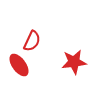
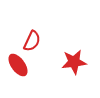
red ellipse: moved 1 px left
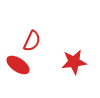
red ellipse: rotated 20 degrees counterclockwise
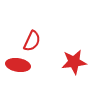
red ellipse: rotated 25 degrees counterclockwise
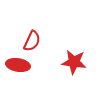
red star: rotated 15 degrees clockwise
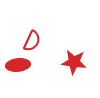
red ellipse: rotated 15 degrees counterclockwise
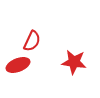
red ellipse: rotated 15 degrees counterclockwise
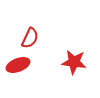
red semicircle: moved 2 px left, 3 px up
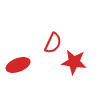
red semicircle: moved 23 px right, 5 px down
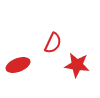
red star: moved 3 px right, 3 px down
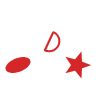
red star: rotated 25 degrees counterclockwise
